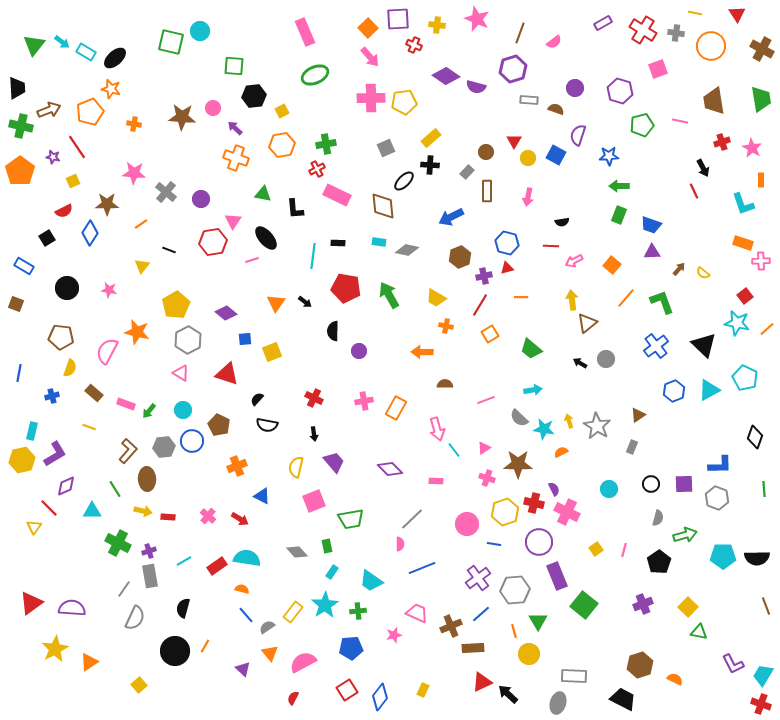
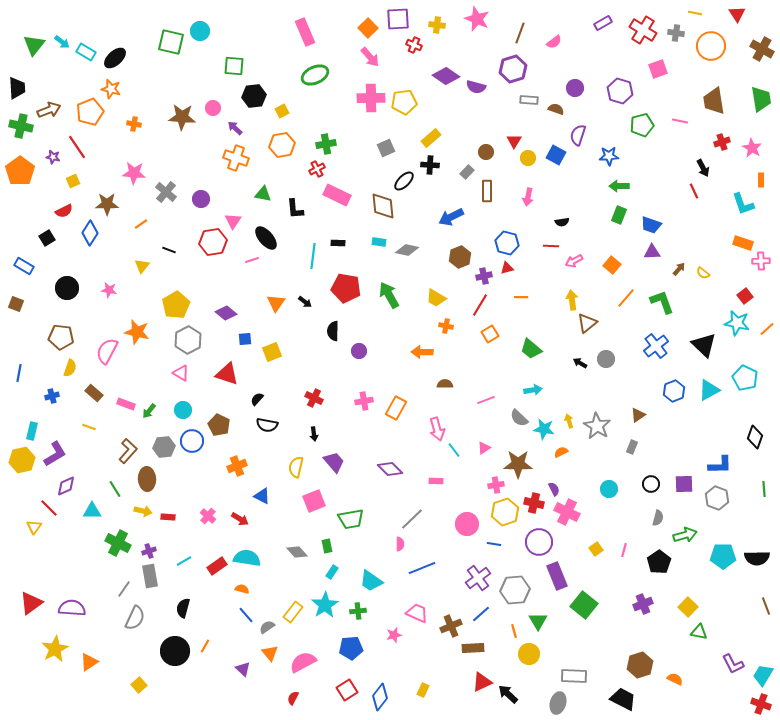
pink cross at (487, 478): moved 9 px right, 7 px down; rotated 28 degrees counterclockwise
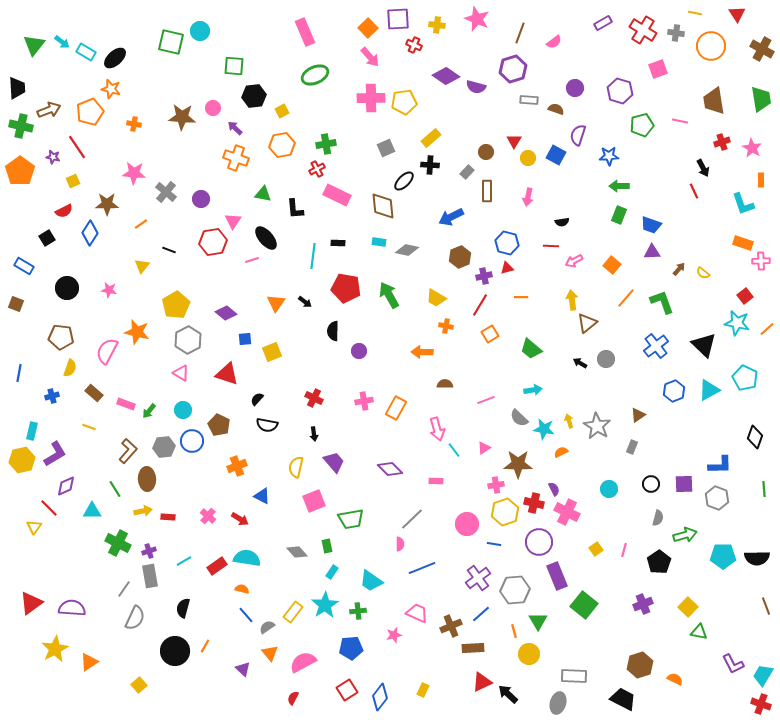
yellow arrow at (143, 511): rotated 24 degrees counterclockwise
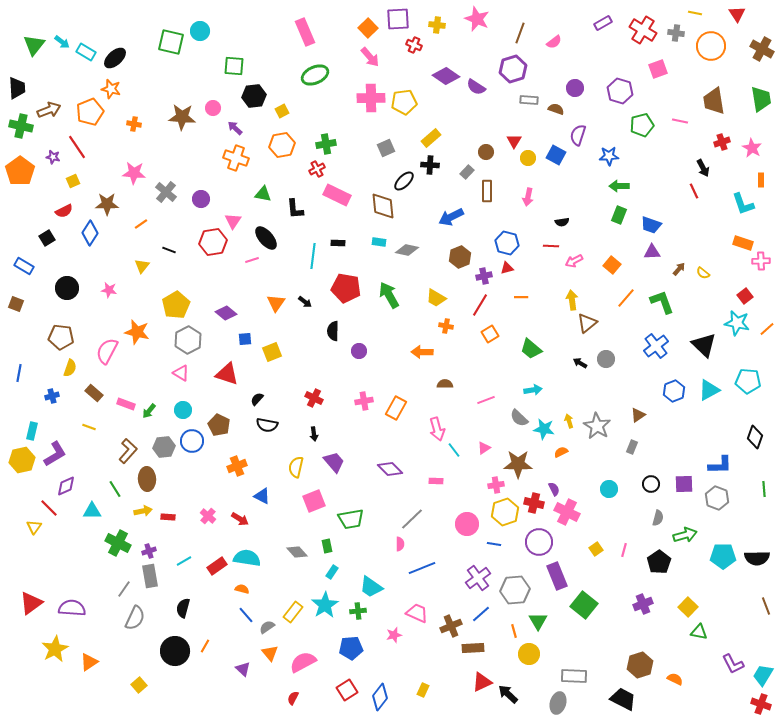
purple semicircle at (476, 87): rotated 18 degrees clockwise
cyan pentagon at (745, 378): moved 3 px right, 3 px down; rotated 20 degrees counterclockwise
cyan trapezoid at (371, 581): moved 6 px down
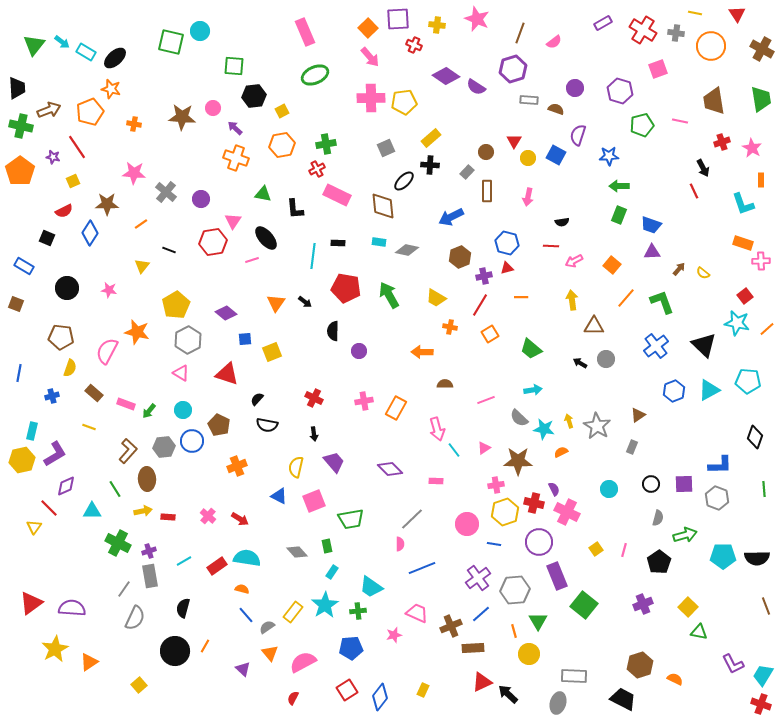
black square at (47, 238): rotated 35 degrees counterclockwise
brown triangle at (587, 323): moved 7 px right, 3 px down; rotated 40 degrees clockwise
orange cross at (446, 326): moved 4 px right, 1 px down
brown star at (518, 464): moved 3 px up
blue triangle at (262, 496): moved 17 px right
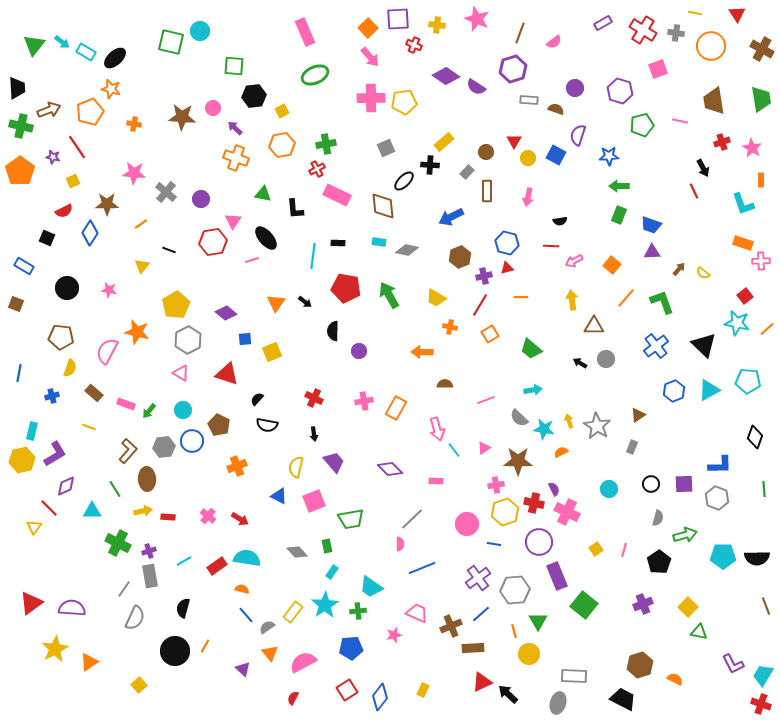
yellow rectangle at (431, 138): moved 13 px right, 4 px down
black semicircle at (562, 222): moved 2 px left, 1 px up
